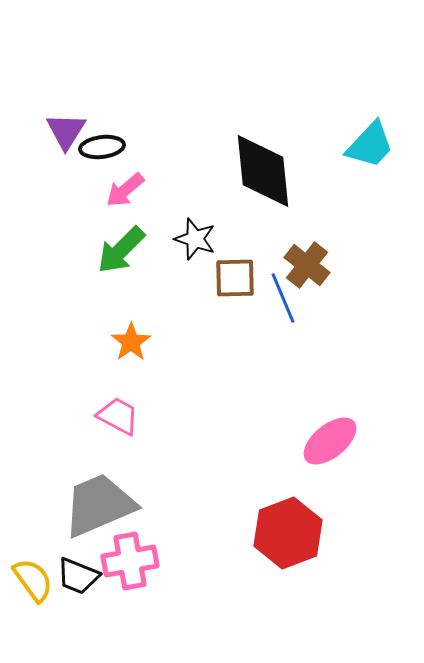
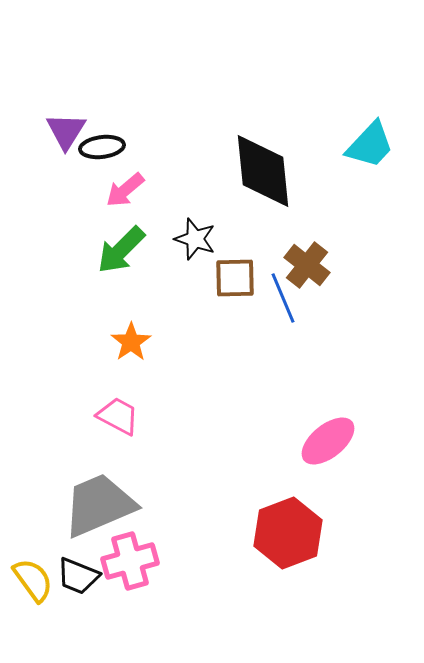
pink ellipse: moved 2 px left
pink cross: rotated 6 degrees counterclockwise
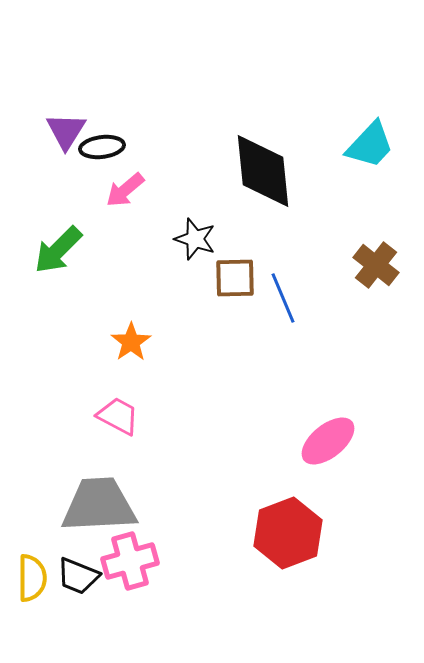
green arrow: moved 63 px left
brown cross: moved 69 px right
gray trapezoid: rotated 20 degrees clockwise
yellow semicircle: moved 1 px left, 2 px up; rotated 36 degrees clockwise
